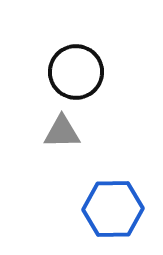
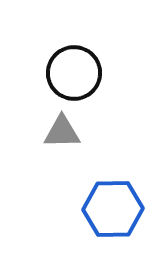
black circle: moved 2 px left, 1 px down
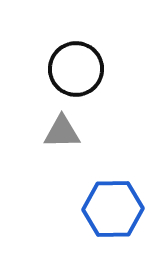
black circle: moved 2 px right, 4 px up
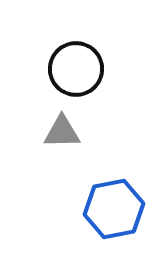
blue hexagon: moved 1 px right; rotated 10 degrees counterclockwise
